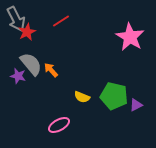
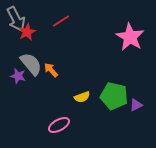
yellow semicircle: rotated 42 degrees counterclockwise
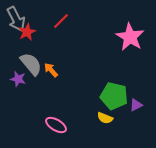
red line: rotated 12 degrees counterclockwise
purple star: moved 3 px down
yellow semicircle: moved 23 px right, 21 px down; rotated 42 degrees clockwise
pink ellipse: moved 3 px left; rotated 60 degrees clockwise
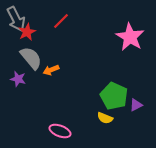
gray semicircle: moved 6 px up
orange arrow: rotated 70 degrees counterclockwise
green pentagon: rotated 12 degrees clockwise
pink ellipse: moved 4 px right, 6 px down; rotated 10 degrees counterclockwise
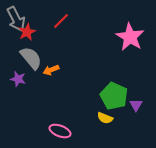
purple triangle: rotated 32 degrees counterclockwise
